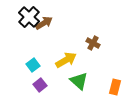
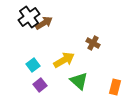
black cross: rotated 10 degrees clockwise
yellow arrow: moved 2 px left
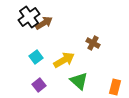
cyan square: moved 3 px right, 8 px up
purple square: moved 1 px left
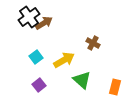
green triangle: moved 3 px right, 1 px up
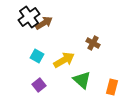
cyan square: moved 1 px right, 1 px up; rotated 24 degrees counterclockwise
orange rectangle: moved 3 px left
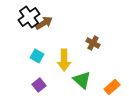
yellow arrow: rotated 120 degrees clockwise
orange rectangle: rotated 35 degrees clockwise
